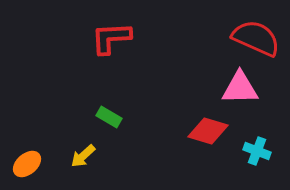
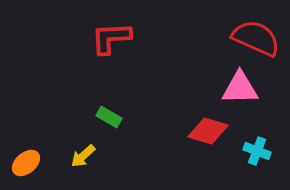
orange ellipse: moved 1 px left, 1 px up
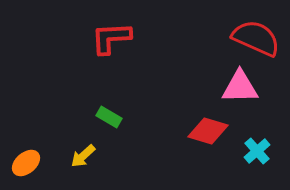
pink triangle: moved 1 px up
cyan cross: rotated 28 degrees clockwise
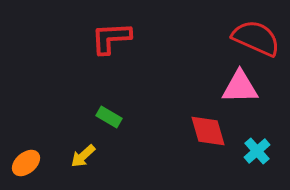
red diamond: rotated 57 degrees clockwise
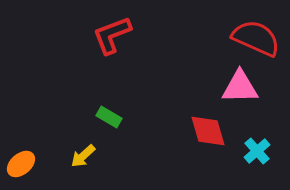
red L-shape: moved 1 px right, 3 px up; rotated 18 degrees counterclockwise
orange ellipse: moved 5 px left, 1 px down
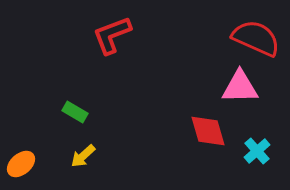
green rectangle: moved 34 px left, 5 px up
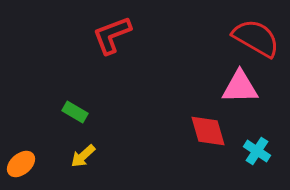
red semicircle: rotated 6 degrees clockwise
cyan cross: rotated 16 degrees counterclockwise
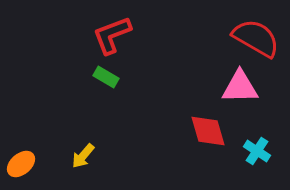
green rectangle: moved 31 px right, 35 px up
yellow arrow: rotated 8 degrees counterclockwise
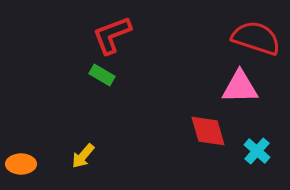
red semicircle: rotated 12 degrees counterclockwise
green rectangle: moved 4 px left, 2 px up
cyan cross: rotated 8 degrees clockwise
orange ellipse: rotated 40 degrees clockwise
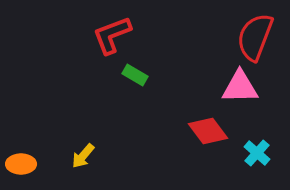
red semicircle: moved 1 px left, 1 px up; rotated 87 degrees counterclockwise
green rectangle: moved 33 px right
red diamond: rotated 21 degrees counterclockwise
cyan cross: moved 2 px down
